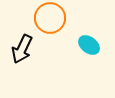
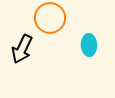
cyan ellipse: rotated 50 degrees clockwise
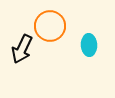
orange circle: moved 8 px down
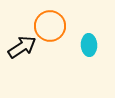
black arrow: moved 2 px up; rotated 148 degrees counterclockwise
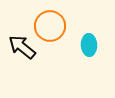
black arrow: rotated 108 degrees counterclockwise
